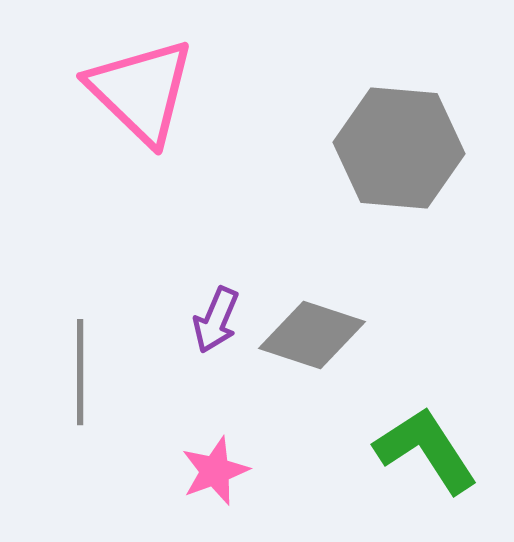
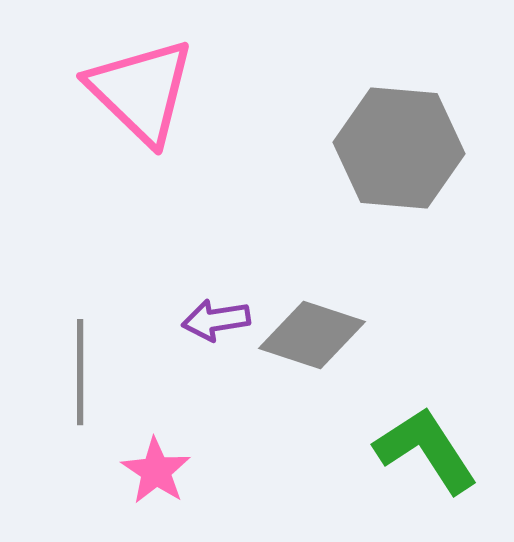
purple arrow: rotated 58 degrees clockwise
pink star: moved 59 px left; rotated 18 degrees counterclockwise
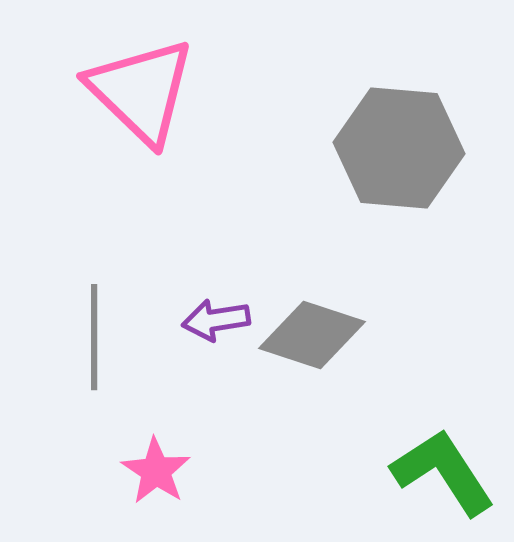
gray line: moved 14 px right, 35 px up
green L-shape: moved 17 px right, 22 px down
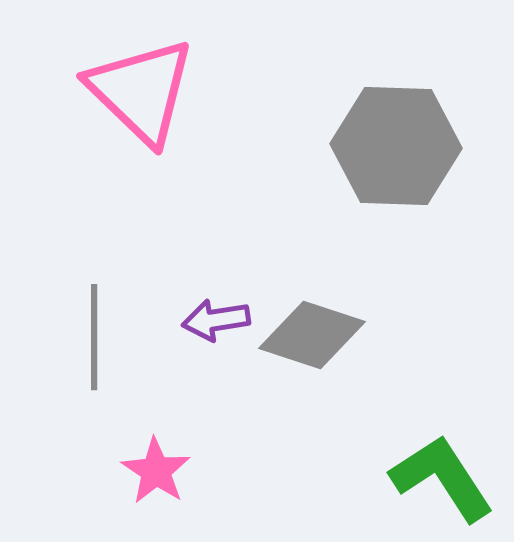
gray hexagon: moved 3 px left, 2 px up; rotated 3 degrees counterclockwise
green L-shape: moved 1 px left, 6 px down
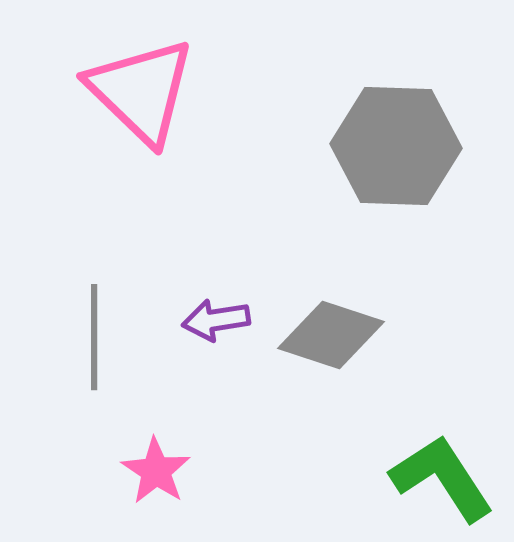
gray diamond: moved 19 px right
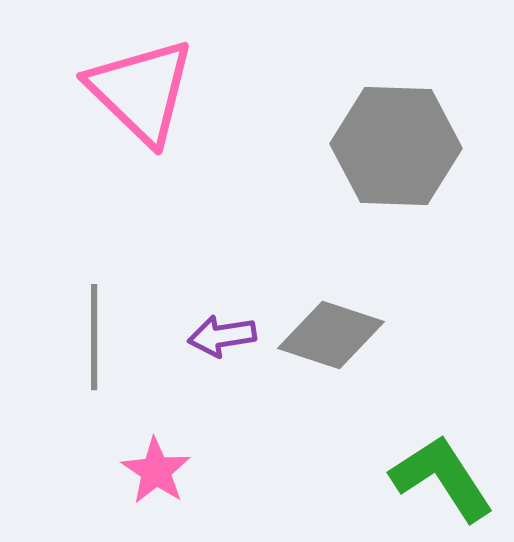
purple arrow: moved 6 px right, 16 px down
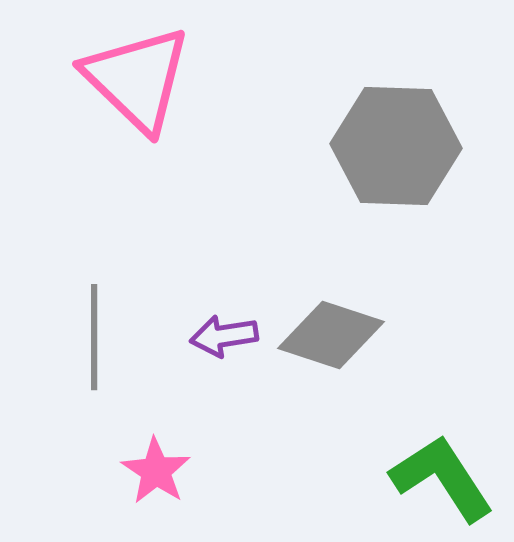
pink triangle: moved 4 px left, 12 px up
purple arrow: moved 2 px right
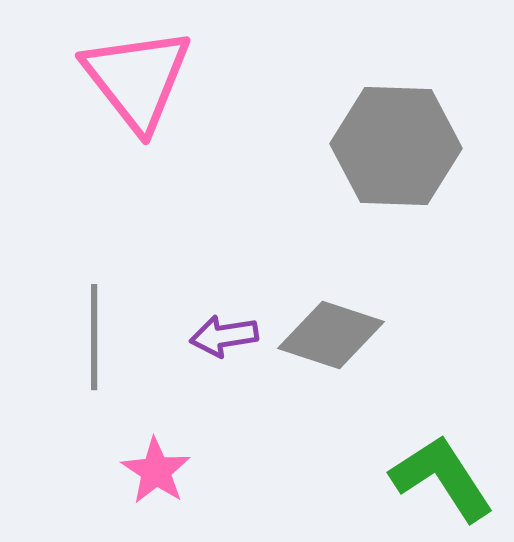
pink triangle: rotated 8 degrees clockwise
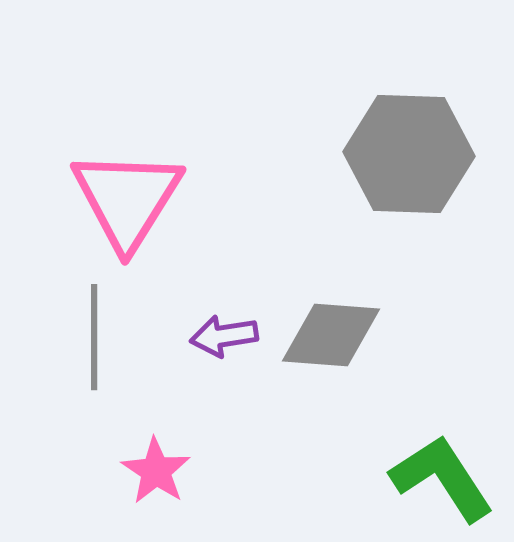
pink triangle: moved 10 px left, 120 px down; rotated 10 degrees clockwise
gray hexagon: moved 13 px right, 8 px down
gray diamond: rotated 14 degrees counterclockwise
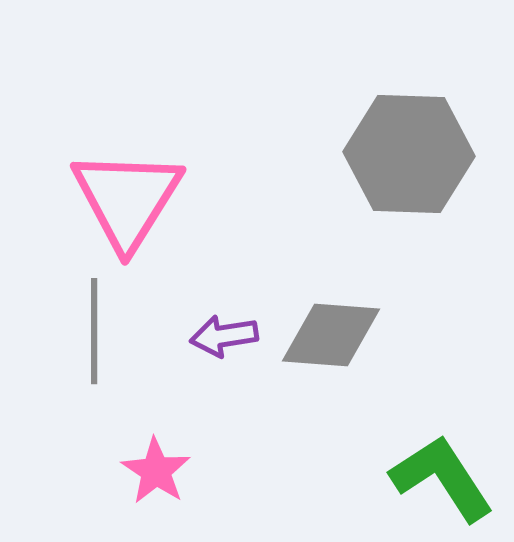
gray line: moved 6 px up
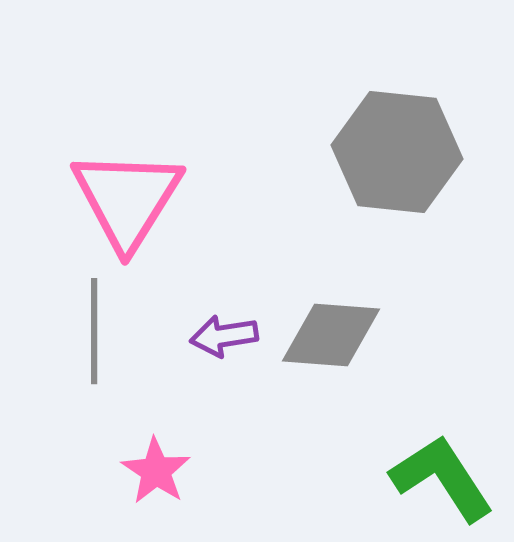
gray hexagon: moved 12 px left, 2 px up; rotated 4 degrees clockwise
